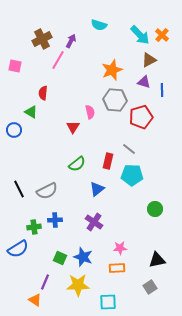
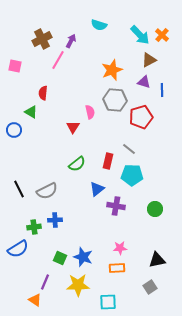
purple cross: moved 22 px right, 16 px up; rotated 24 degrees counterclockwise
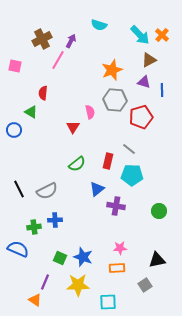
green circle: moved 4 px right, 2 px down
blue semicircle: rotated 125 degrees counterclockwise
gray square: moved 5 px left, 2 px up
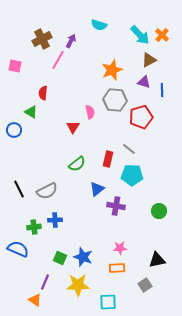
red rectangle: moved 2 px up
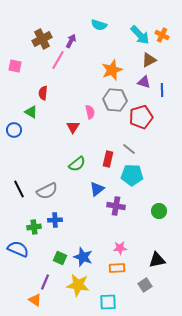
orange cross: rotated 16 degrees counterclockwise
yellow star: rotated 10 degrees clockwise
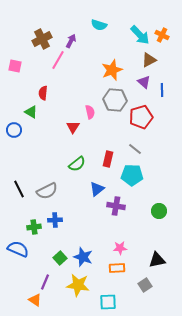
purple triangle: rotated 24 degrees clockwise
gray line: moved 6 px right
green square: rotated 24 degrees clockwise
